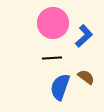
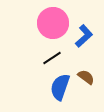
black line: rotated 30 degrees counterclockwise
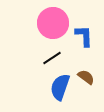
blue L-shape: rotated 50 degrees counterclockwise
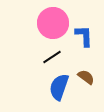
black line: moved 1 px up
blue semicircle: moved 1 px left
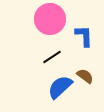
pink circle: moved 3 px left, 4 px up
brown semicircle: moved 1 px left, 1 px up
blue semicircle: moved 1 px right; rotated 28 degrees clockwise
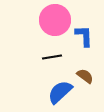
pink circle: moved 5 px right, 1 px down
black line: rotated 24 degrees clockwise
blue semicircle: moved 5 px down
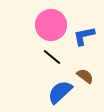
pink circle: moved 4 px left, 5 px down
blue L-shape: rotated 100 degrees counterclockwise
black line: rotated 48 degrees clockwise
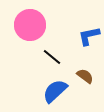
pink circle: moved 21 px left
blue L-shape: moved 5 px right
blue semicircle: moved 5 px left, 1 px up
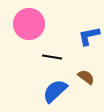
pink circle: moved 1 px left, 1 px up
black line: rotated 30 degrees counterclockwise
brown semicircle: moved 1 px right, 1 px down
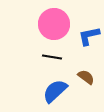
pink circle: moved 25 px right
